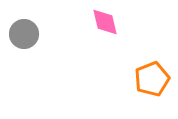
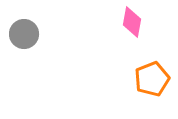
pink diamond: moved 27 px right; rotated 24 degrees clockwise
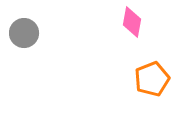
gray circle: moved 1 px up
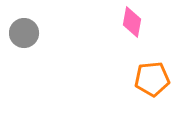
orange pentagon: rotated 16 degrees clockwise
